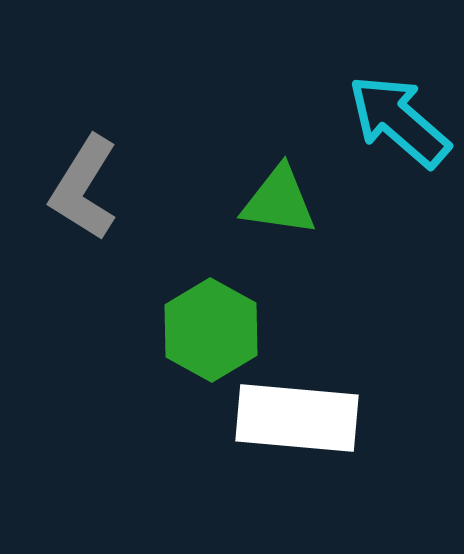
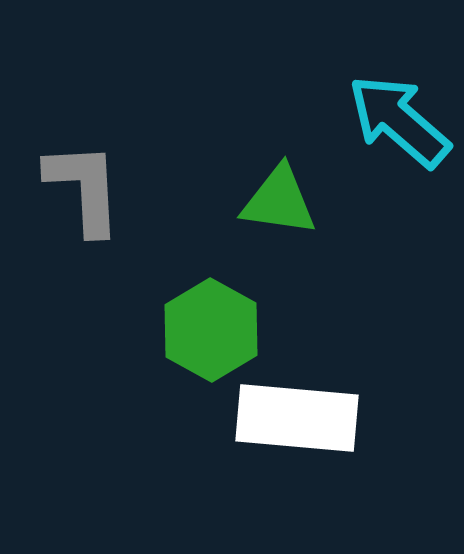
gray L-shape: rotated 145 degrees clockwise
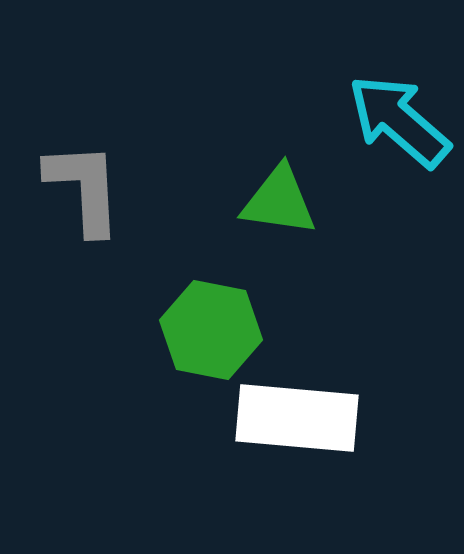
green hexagon: rotated 18 degrees counterclockwise
